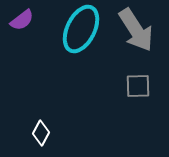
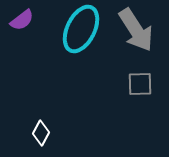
gray square: moved 2 px right, 2 px up
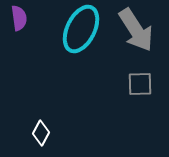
purple semicircle: moved 3 px left, 2 px up; rotated 60 degrees counterclockwise
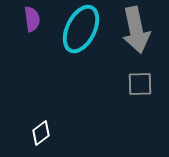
purple semicircle: moved 13 px right, 1 px down
gray arrow: rotated 21 degrees clockwise
white diamond: rotated 25 degrees clockwise
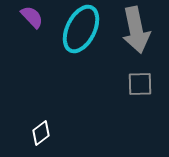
purple semicircle: moved 2 px up; rotated 35 degrees counterclockwise
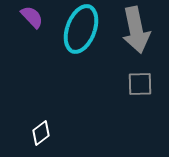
cyan ellipse: rotated 6 degrees counterclockwise
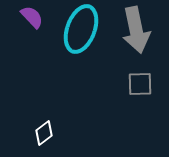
white diamond: moved 3 px right
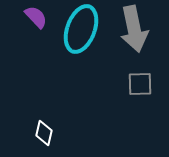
purple semicircle: moved 4 px right
gray arrow: moved 2 px left, 1 px up
white diamond: rotated 40 degrees counterclockwise
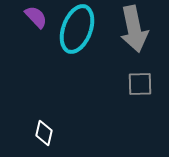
cyan ellipse: moved 4 px left
